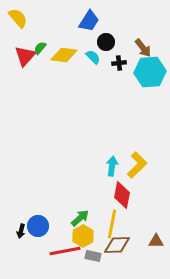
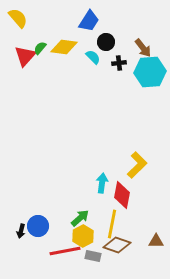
yellow diamond: moved 8 px up
cyan arrow: moved 10 px left, 17 px down
brown diamond: rotated 20 degrees clockwise
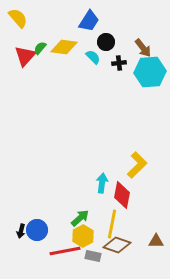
blue circle: moved 1 px left, 4 px down
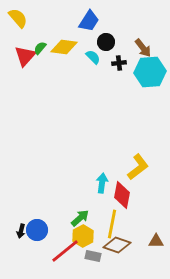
yellow L-shape: moved 1 px right, 2 px down; rotated 8 degrees clockwise
red line: rotated 28 degrees counterclockwise
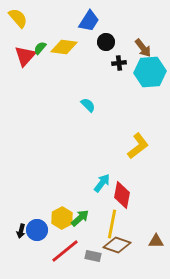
cyan semicircle: moved 5 px left, 48 px down
yellow L-shape: moved 21 px up
cyan arrow: rotated 30 degrees clockwise
yellow hexagon: moved 21 px left, 18 px up
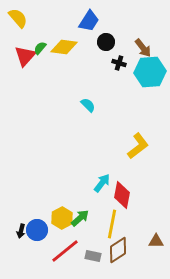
black cross: rotated 24 degrees clockwise
brown diamond: moved 1 px right, 5 px down; rotated 52 degrees counterclockwise
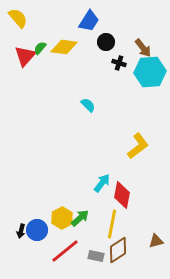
brown triangle: rotated 14 degrees counterclockwise
gray rectangle: moved 3 px right
